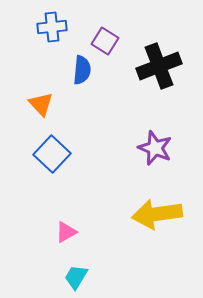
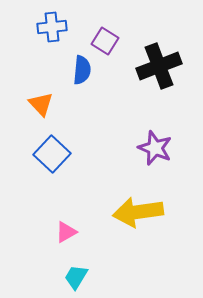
yellow arrow: moved 19 px left, 2 px up
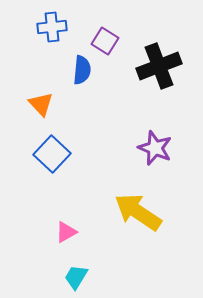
yellow arrow: rotated 42 degrees clockwise
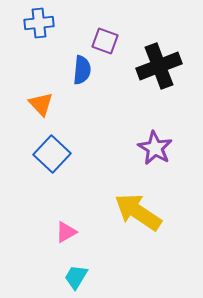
blue cross: moved 13 px left, 4 px up
purple square: rotated 12 degrees counterclockwise
purple star: rotated 8 degrees clockwise
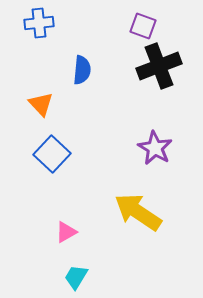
purple square: moved 38 px right, 15 px up
